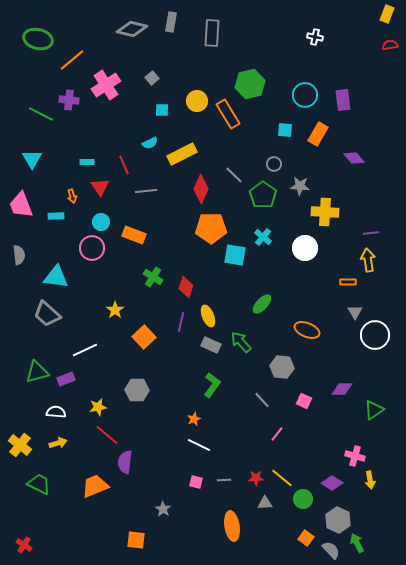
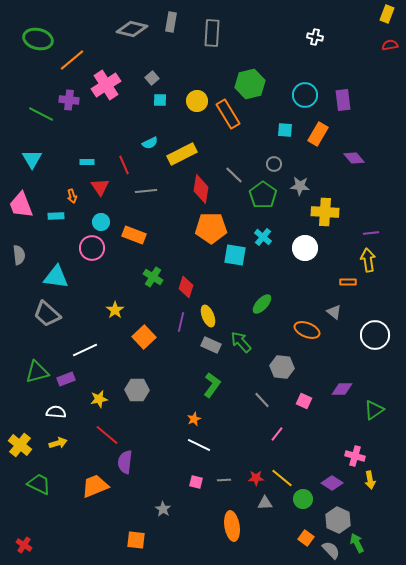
cyan square at (162, 110): moved 2 px left, 10 px up
red diamond at (201, 189): rotated 16 degrees counterclockwise
gray triangle at (355, 312): moved 21 px left; rotated 21 degrees counterclockwise
yellow star at (98, 407): moved 1 px right, 8 px up
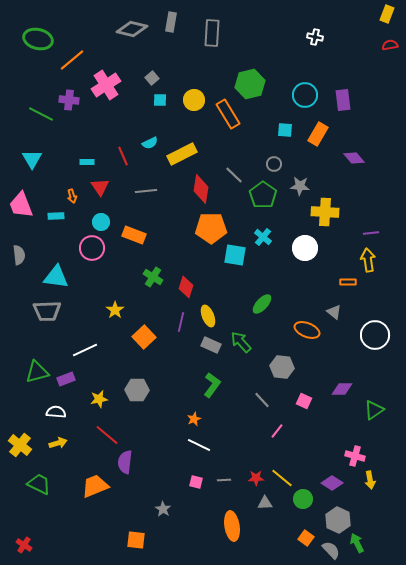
yellow circle at (197, 101): moved 3 px left, 1 px up
red line at (124, 165): moved 1 px left, 9 px up
gray trapezoid at (47, 314): moved 3 px up; rotated 44 degrees counterclockwise
pink line at (277, 434): moved 3 px up
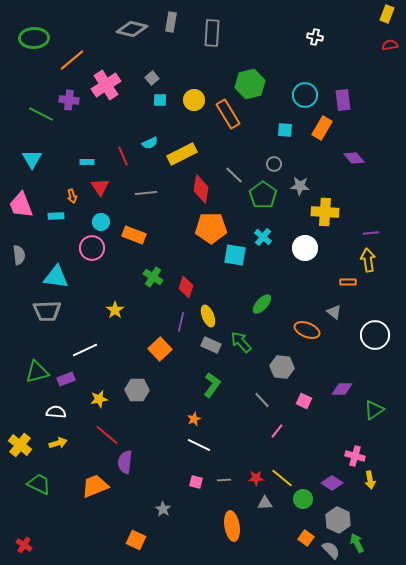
green ellipse at (38, 39): moved 4 px left, 1 px up; rotated 16 degrees counterclockwise
orange rectangle at (318, 134): moved 4 px right, 6 px up
gray line at (146, 191): moved 2 px down
orange square at (144, 337): moved 16 px right, 12 px down
orange square at (136, 540): rotated 18 degrees clockwise
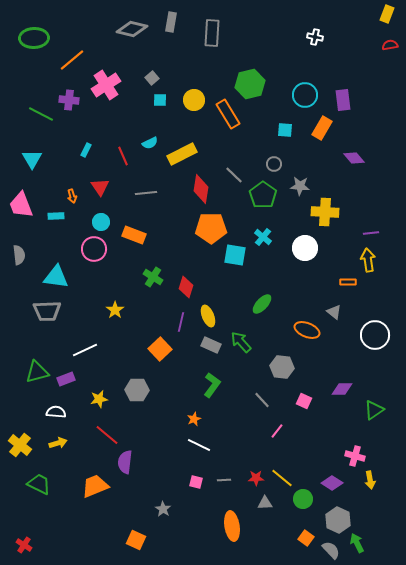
cyan rectangle at (87, 162): moved 1 px left, 12 px up; rotated 64 degrees counterclockwise
pink circle at (92, 248): moved 2 px right, 1 px down
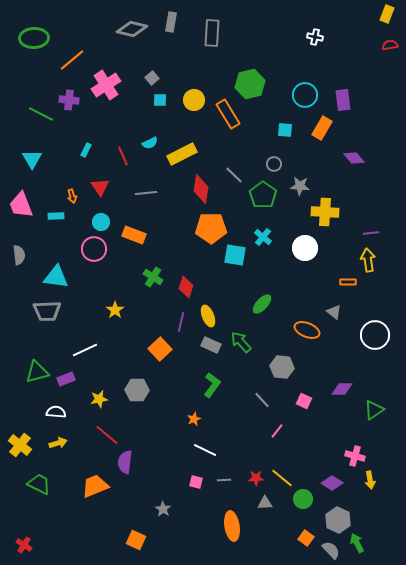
white line at (199, 445): moved 6 px right, 5 px down
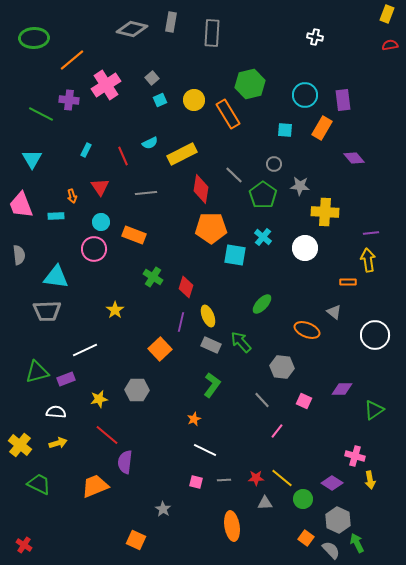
cyan square at (160, 100): rotated 24 degrees counterclockwise
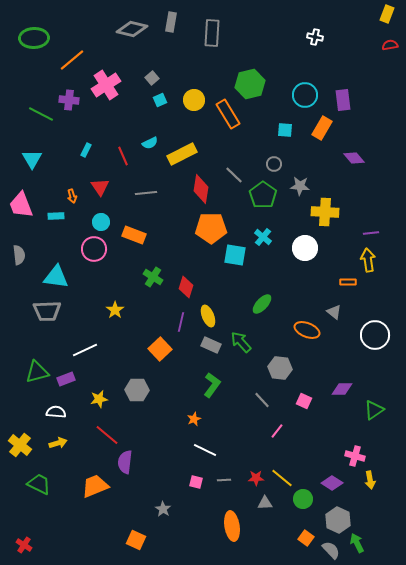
gray hexagon at (282, 367): moved 2 px left, 1 px down
